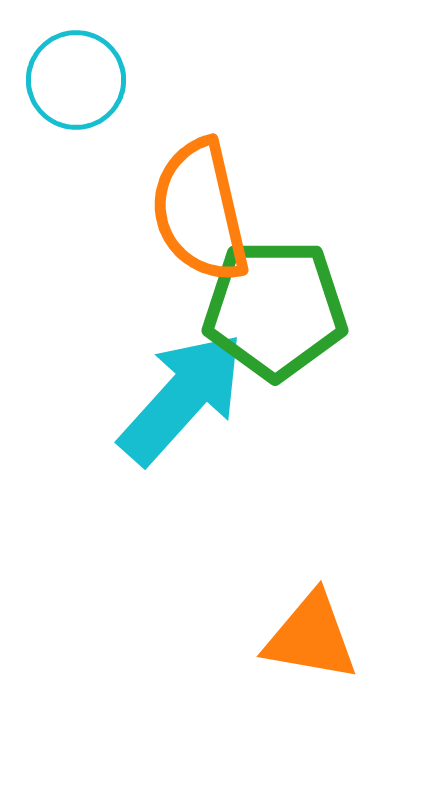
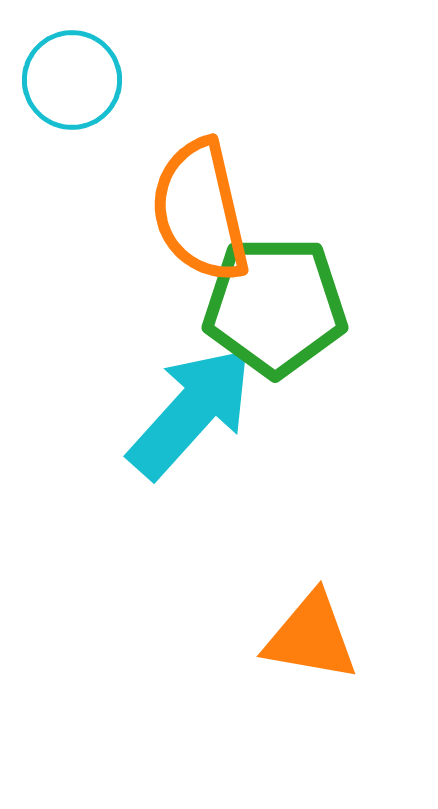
cyan circle: moved 4 px left
green pentagon: moved 3 px up
cyan arrow: moved 9 px right, 14 px down
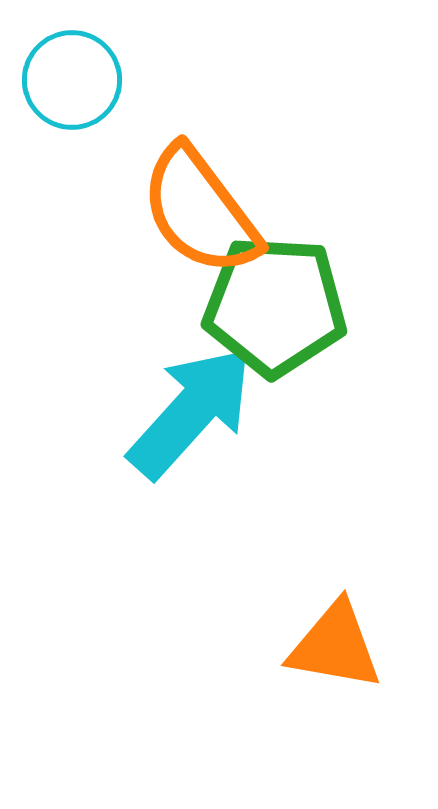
orange semicircle: rotated 24 degrees counterclockwise
green pentagon: rotated 3 degrees clockwise
orange triangle: moved 24 px right, 9 px down
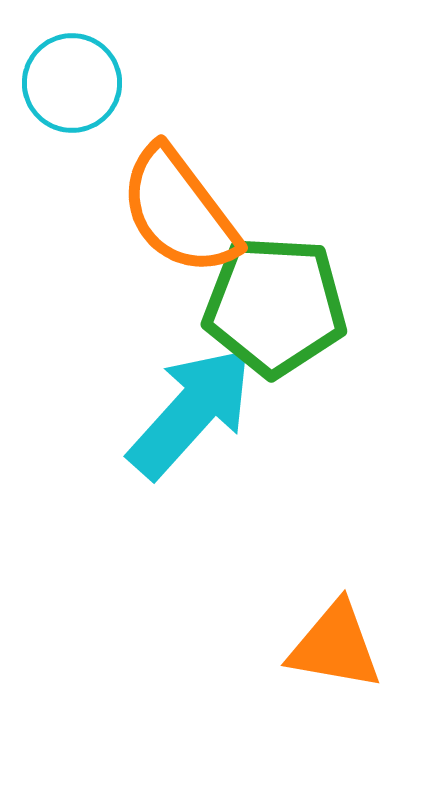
cyan circle: moved 3 px down
orange semicircle: moved 21 px left
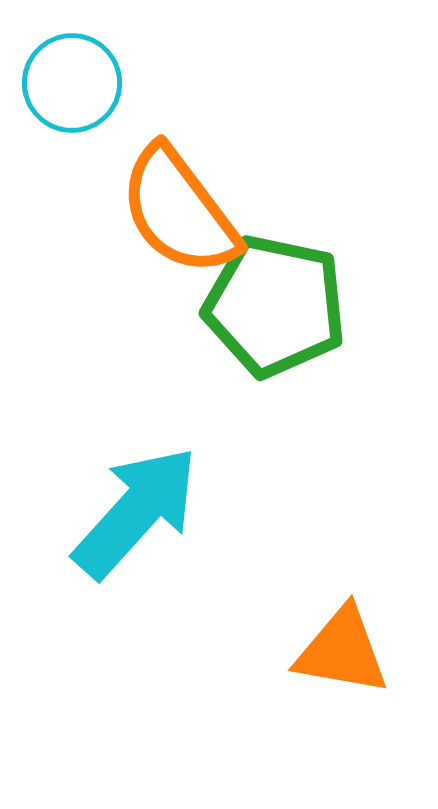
green pentagon: rotated 9 degrees clockwise
cyan arrow: moved 55 px left, 100 px down
orange triangle: moved 7 px right, 5 px down
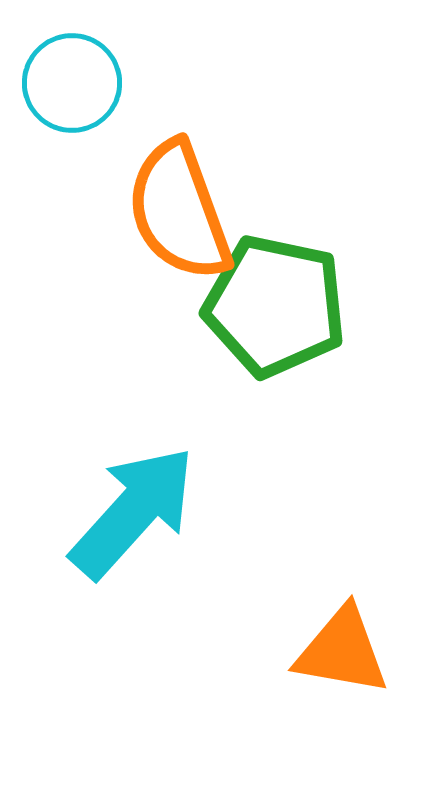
orange semicircle: rotated 17 degrees clockwise
cyan arrow: moved 3 px left
